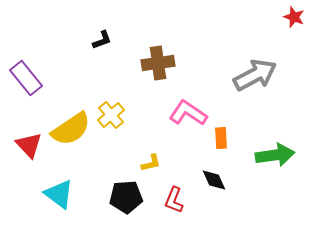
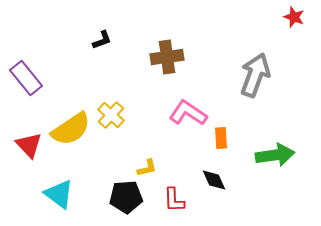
brown cross: moved 9 px right, 6 px up
gray arrow: rotated 42 degrees counterclockwise
yellow cross: rotated 8 degrees counterclockwise
yellow L-shape: moved 4 px left, 5 px down
red L-shape: rotated 24 degrees counterclockwise
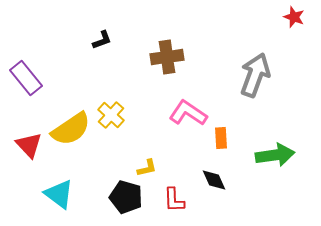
black pentagon: rotated 20 degrees clockwise
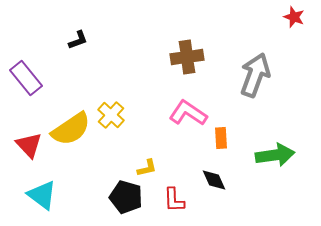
black L-shape: moved 24 px left
brown cross: moved 20 px right
cyan triangle: moved 17 px left, 1 px down
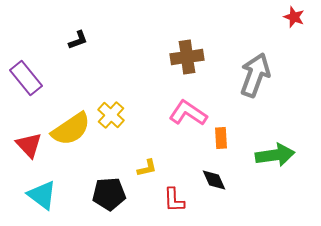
black pentagon: moved 17 px left, 3 px up; rotated 20 degrees counterclockwise
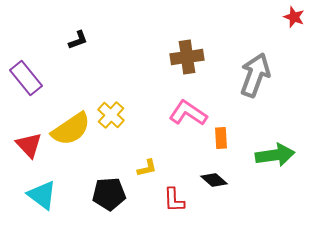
black diamond: rotated 24 degrees counterclockwise
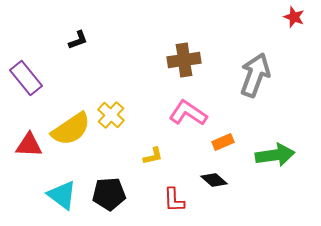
brown cross: moved 3 px left, 3 px down
orange rectangle: moved 2 px right, 4 px down; rotated 70 degrees clockwise
red triangle: rotated 44 degrees counterclockwise
yellow L-shape: moved 6 px right, 12 px up
cyan triangle: moved 20 px right
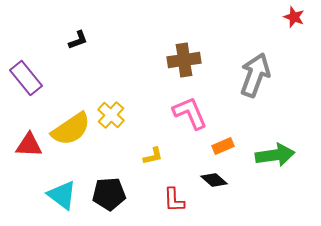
pink L-shape: moved 2 px right; rotated 33 degrees clockwise
orange rectangle: moved 4 px down
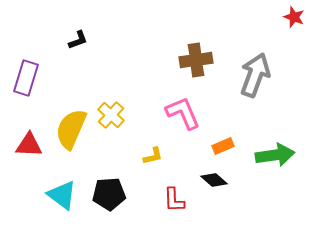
brown cross: moved 12 px right
purple rectangle: rotated 56 degrees clockwise
pink L-shape: moved 7 px left
yellow semicircle: rotated 147 degrees clockwise
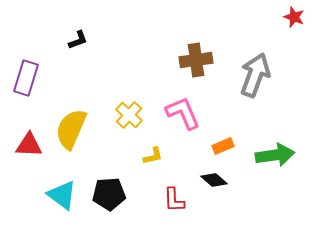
yellow cross: moved 18 px right
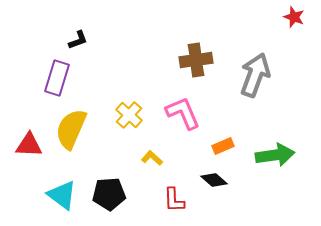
purple rectangle: moved 31 px right
yellow L-shape: moved 1 px left, 2 px down; rotated 125 degrees counterclockwise
